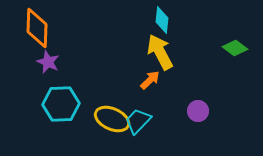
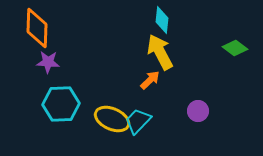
purple star: rotated 20 degrees counterclockwise
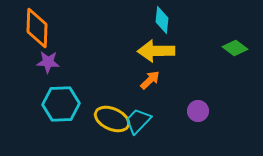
yellow arrow: moved 4 px left, 1 px up; rotated 63 degrees counterclockwise
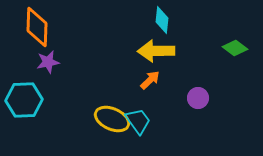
orange diamond: moved 1 px up
purple star: rotated 15 degrees counterclockwise
cyan hexagon: moved 37 px left, 4 px up
purple circle: moved 13 px up
cyan trapezoid: rotated 100 degrees clockwise
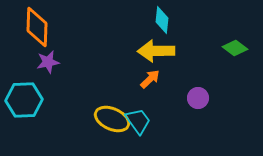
orange arrow: moved 1 px up
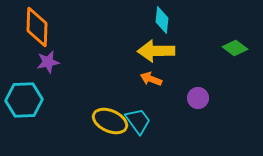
orange arrow: moved 1 px right; rotated 115 degrees counterclockwise
yellow ellipse: moved 2 px left, 2 px down
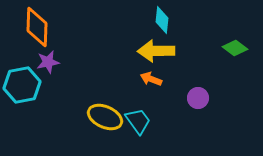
cyan hexagon: moved 2 px left, 15 px up; rotated 9 degrees counterclockwise
yellow ellipse: moved 5 px left, 4 px up
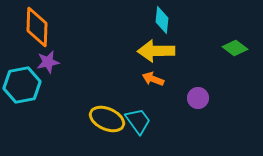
orange arrow: moved 2 px right
yellow ellipse: moved 2 px right, 2 px down
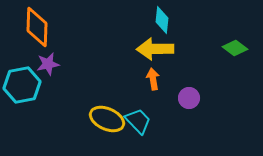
yellow arrow: moved 1 px left, 2 px up
purple star: moved 2 px down
orange arrow: rotated 60 degrees clockwise
purple circle: moved 9 px left
cyan trapezoid: rotated 8 degrees counterclockwise
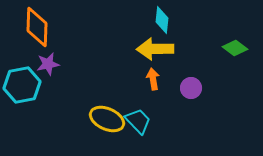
purple circle: moved 2 px right, 10 px up
